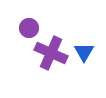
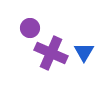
purple circle: moved 1 px right
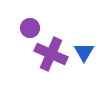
purple cross: moved 1 px down
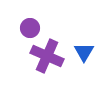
purple cross: moved 4 px left, 2 px down
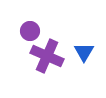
purple circle: moved 3 px down
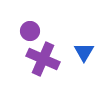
purple cross: moved 4 px left, 3 px down
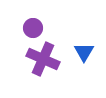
purple circle: moved 3 px right, 3 px up
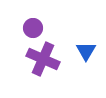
blue triangle: moved 2 px right, 1 px up
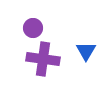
purple cross: rotated 16 degrees counterclockwise
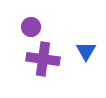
purple circle: moved 2 px left, 1 px up
